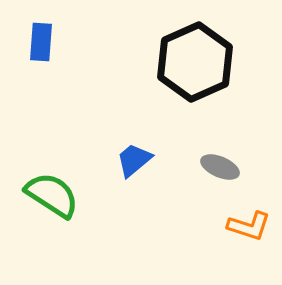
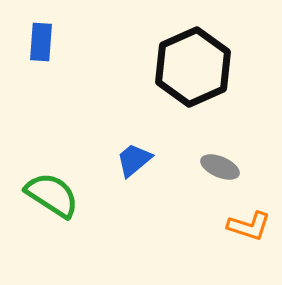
black hexagon: moved 2 px left, 5 px down
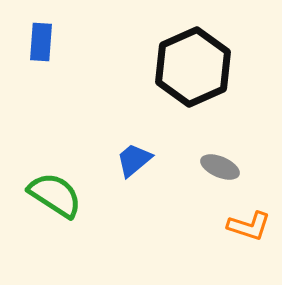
green semicircle: moved 3 px right
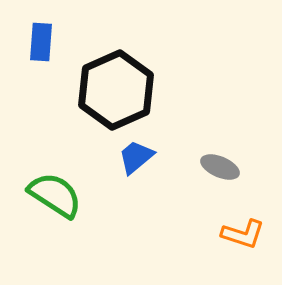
black hexagon: moved 77 px left, 23 px down
blue trapezoid: moved 2 px right, 3 px up
orange L-shape: moved 6 px left, 8 px down
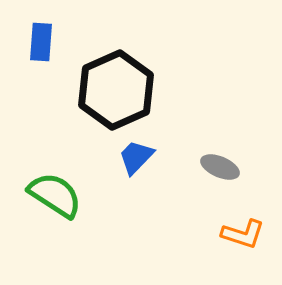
blue trapezoid: rotated 6 degrees counterclockwise
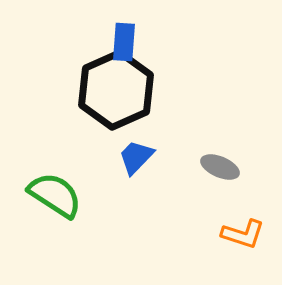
blue rectangle: moved 83 px right
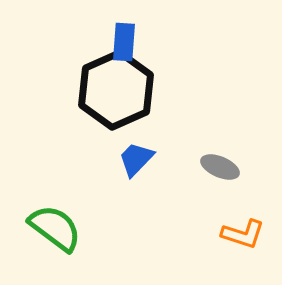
blue trapezoid: moved 2 px down
green semicircle: moved 33 px down; rotated 4 degrees clockwise
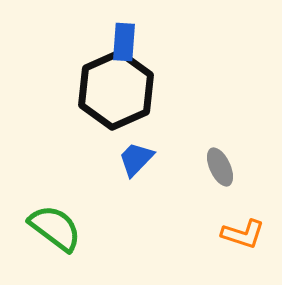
gray ellipse: rotated 42 degrees clockwise
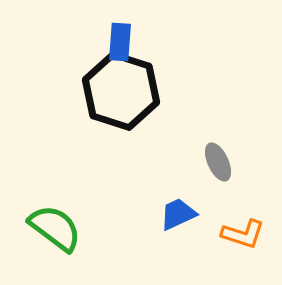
blue rectangle: moved 4 px left
black hexagon: moved 5 px right, 1 px down; rotated 18 degrees counterclockwise
blue trapezoid: moved 42 px right, 55 px down; rotated 21 degrees clockwise
gray ellipse: moved 2 px left, 5 px up
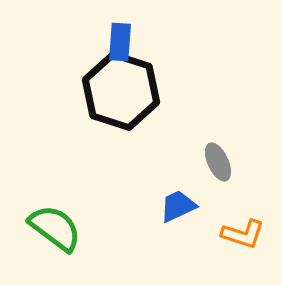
blue trapezoid: moved 8 px up
